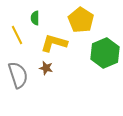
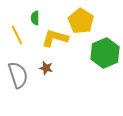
yellow pentagon: moved 1 px down
yellow L-shape: moved 1 px right, 5 px up
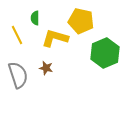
yellow pentagon: rotated 20 degrees counterclockwise
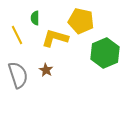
brown star: moved 2 px down; rotated 16 degrees clockwise
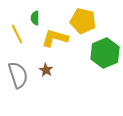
yellow pentagon: moved 2 px right
yellow line: moved 1 px up
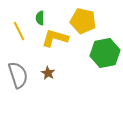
green semicircle: moved 5 px right
yellow line: moved 2 px right, 3 px up
green hexagon: rotated 12 degrees clockwise
brown star: moved 2 px right, 3 px down
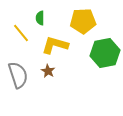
yellow pentagon: rotated 15 degrees counterclockwise
yellow line: moved 2 px right, 2 px down; rotated 12 degrees counterclockwise
yellow L-shape: moved 7 px down
brown star: moved 2 px up
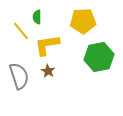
green semicircle: moved 3 px left, 1 px up
yellow line: moved 2 px up
yellow L-shape: moved 8 px left; rotated 24 degrees counterclockwise
green hexagon: moved 6 px left, 4 px down
gray semicircle: moved 1 px right, 1 px down
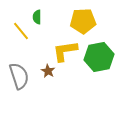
yellow L-shape: moved 18 px right, 6 px down
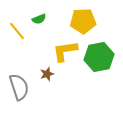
green semicircle: moved 2 px right, 2 px down; rotated 112 degrees counterclockwise
yellow line: moved 4 px left
brown star: moved 1 px left, 3 px down; rotated 24 degrees clockwise
gray semicircle: moved 11 px down
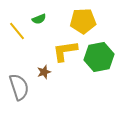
brown star: moved 3 px left, 2 px up
